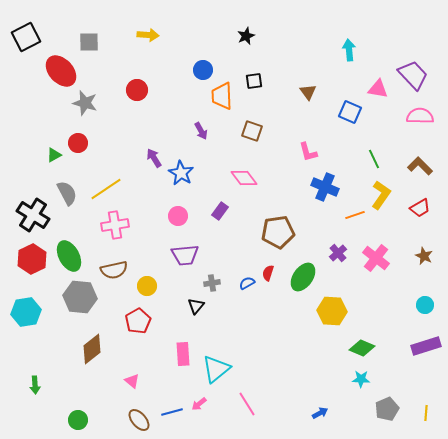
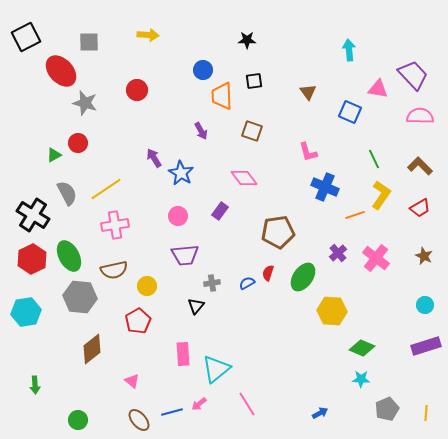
black star at (246, 36): moved 1 px right, 4 px down; rotated 24 degrees clockwise
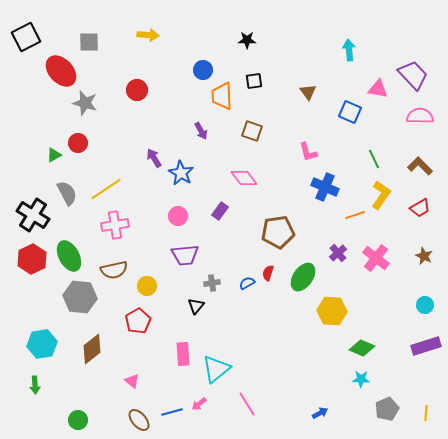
cyan hexagon at (26, 312): moved 16 px right, 32 px down
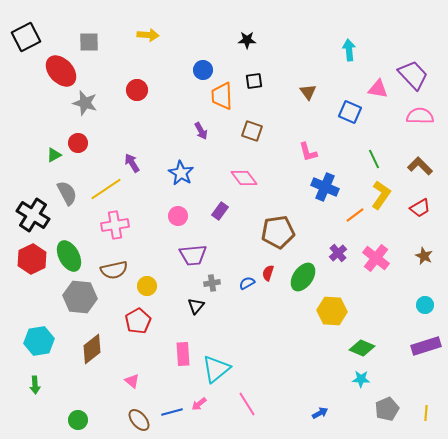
purple arrow at (154, 158): moved 22 px left, 5 px down
orange line at (355, 215): rotated 18 degrees counterclockwise
purple trapezoid at (185, 255): moved 8 px right
cyan hexagon at (42, 344): moved 3 px left, 3 px up
